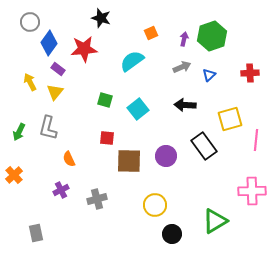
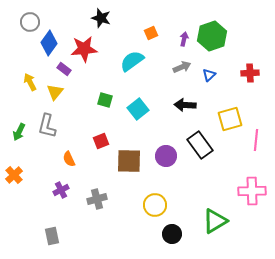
purple rectangle: moved 6 px right
gray L-shape: moved 1 px left, 2 px up
red square: moved 6 px left, 3 px down; rotated 28 degrees counterclockwise
black rectangle: moved 4 px left, 1 px up
gray rectangle: moved 16 px right, 3 px down
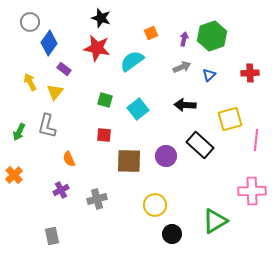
red star: moved 13 px right, 1 px up; rotated 16 degrees clockwise
red square: moved 3 px right, 6 px up; rotated 28 degrees clockwise
black rectangle: rotated 12 degrees counterclockwise
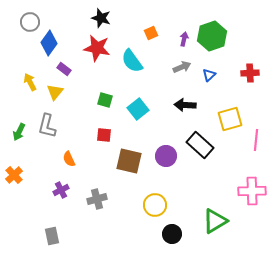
cyan semicircle: rotated 90 degrees counterclockwise
brown square: rotated 12 degrees clockwise
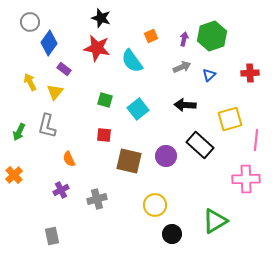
orange square: moved 3 px down
pink cross: moved 6 px left, 12 px up
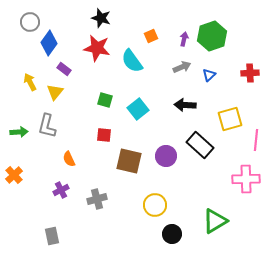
green arrow: rotated 120 degrees counterclockwise
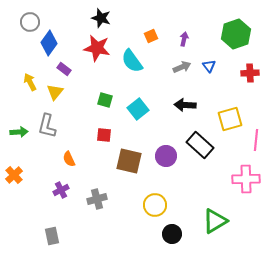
green hexagon: moved 24 px right, 2 px up
blue triangle: moved 9 px up; rotated 24 degrees counterclockwise
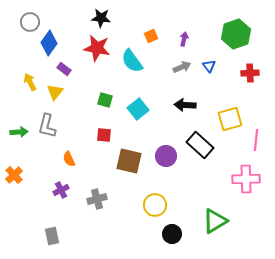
black star: rotated 12 degrees counterclockwise
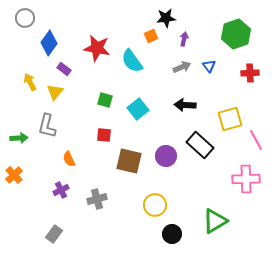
black star: moved 65 px right; rotated 12 degrees counterclockwise
gray circle: moved 5 px left, 4 px up
green arrow: moved 6 px down
pink line: rotated 35 degrees counterclockwise
gray rectangle: moved 2 px right, 2 px up; rotated 48 degrees clockwise
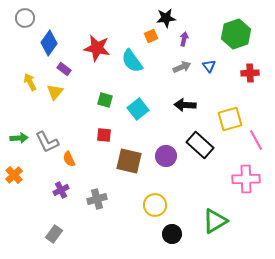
gray L-shape: moved 16 px down; rotated 40 degrees counterclockwise
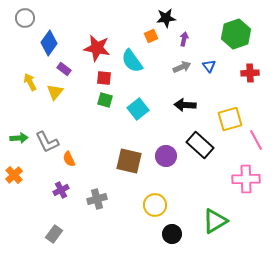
red square: moved 57 px up
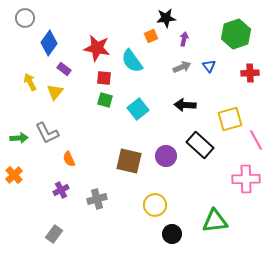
gray L-shape: moved 9 px up
green triangle: rotated 24 degrees clockwise
